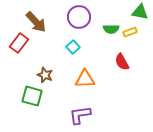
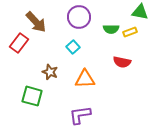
red semicircle: rotated 48 degrees counterclockwise
brown star: moved 5 px right, 3 px up
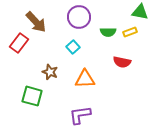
green semicircle: moved 3 px left, 3 px down
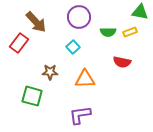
brown star: rotated 21 degrees counterclockwise
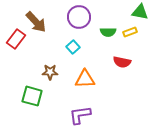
red rectangle: moved 3 px left, 4 px up
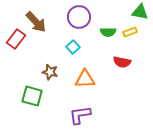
brown star: rotated 14 degrees clockwise
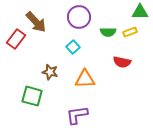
green triangle: rotated 12 degrees counterclockwise
purple L-shape: moved 3 px left
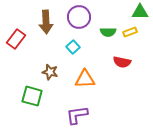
brown arrow: moved 10 px right; rotated 40 degrees clockwise
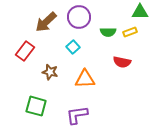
brown arrow: rotated 50 degrees clockwise
red rectangle: moved 9 px right, 12 px down
green square: moved 4 px right, 10 px down
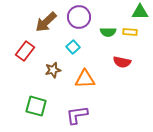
yellow rectangle: rotated 24 degrees clockwise
brown star: moved 3 px right, 2 px up; rotated 28 degrees counterclockwise
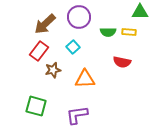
brown arrow: moved 1 px left, 2 px down
yellow rectangle: moved 1 px left
red rectangle: moved 14 px right
